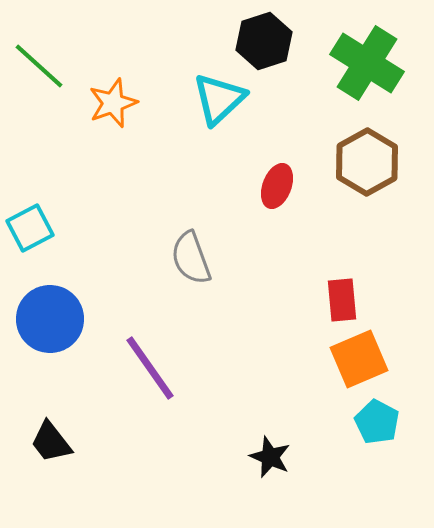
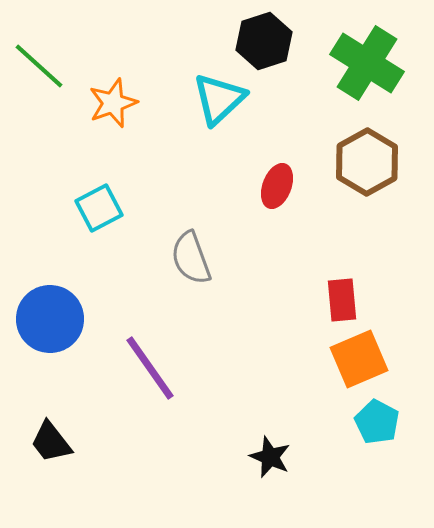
cyan square: moved 69 px right, 20 px up
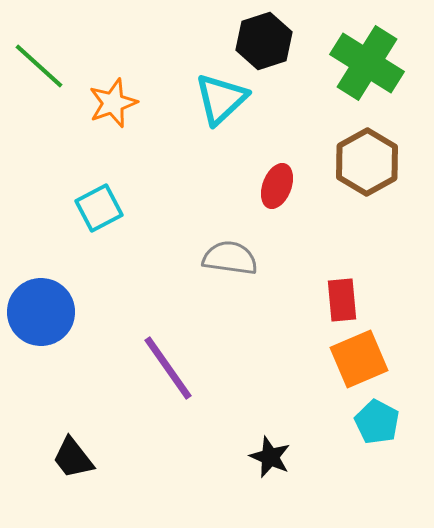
cyan triangle: moved 2 px right
gray semicircle: moved 39 px right; rotated 118 degrees clockwise
blue circle: moved 9 px left, 7 px up
purple line: moved 18 px right
black trapezoid: moved 22 px right, 16 px down
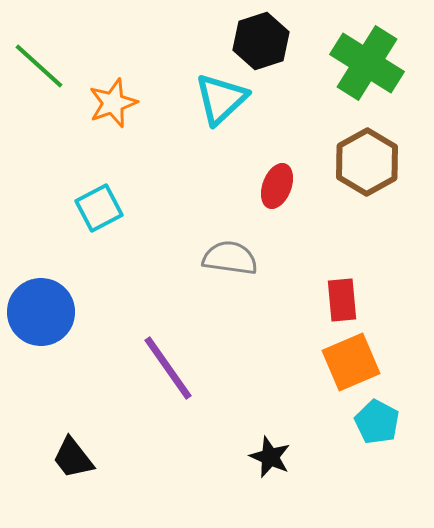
black hexagon: moved 3 px left
orange square: moved 8 px left, 3 px down
